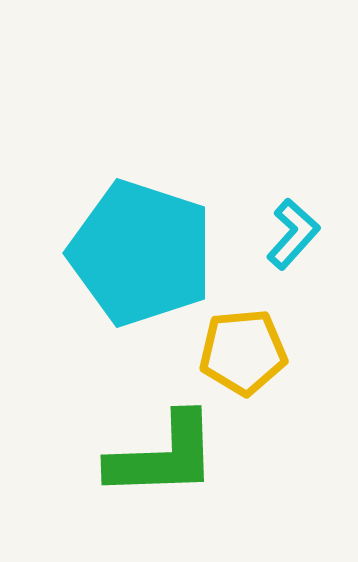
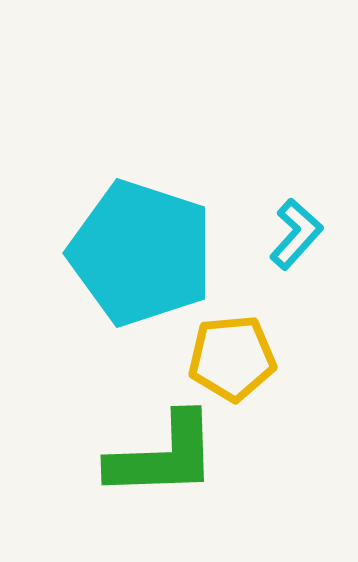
cyan L-shape: moved 3 px right
yellow pentagon: moved 11 px left, 6 px down
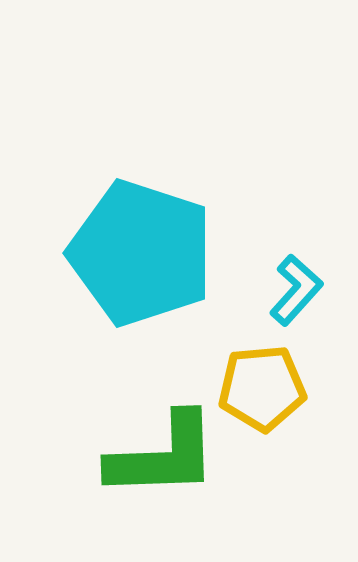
cyan L-shape: moved 56 px down
yellow pentagon: moved 30 px right, 30 px down
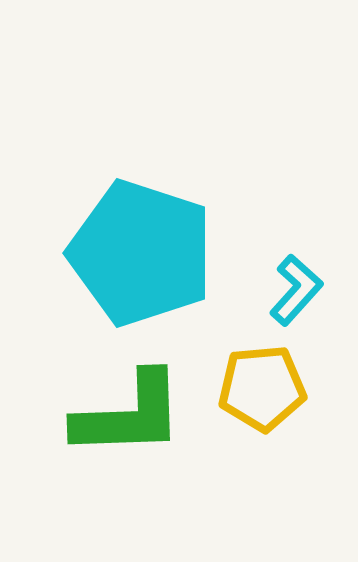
green L-shape: moved 34 px left, 41 px up
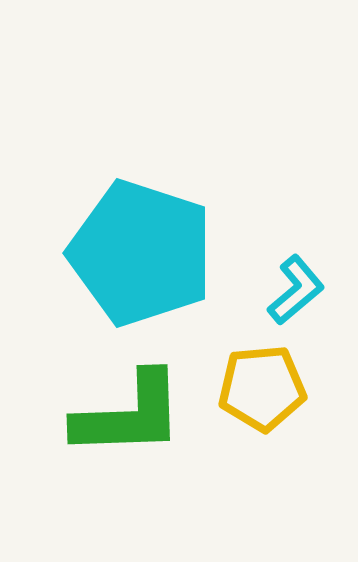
cyan L-shape: rotated 8 degrees clockwise
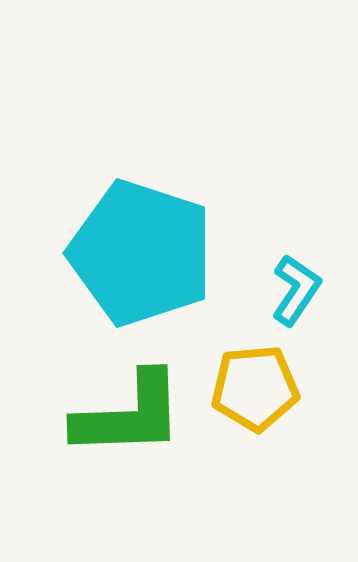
cyan L-shape: rotated 16 degrees counterclockwise
yellow pentagon: moved 7 px left
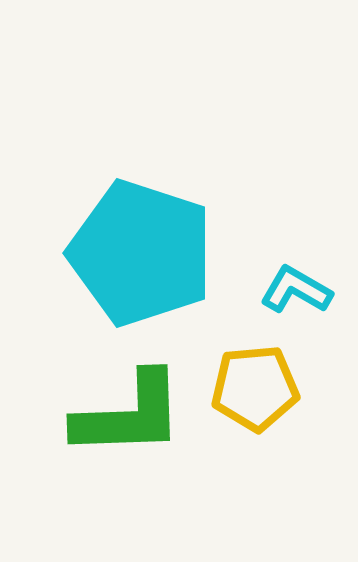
cyan L-shape: rotated 94 degrees counterclockwise
